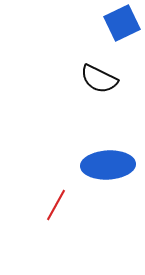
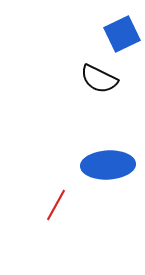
blue square: moved 11 px down
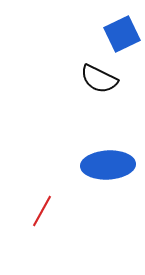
red line: moved 14 px left, 6 px down
